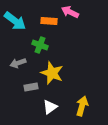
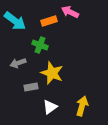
orange rectangle: rotated 21 degrees counterclockwise
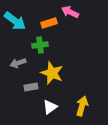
orange rectangle: moved 2 px down
green cross: rotated 28 degrees counterclockwise
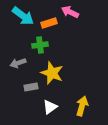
cyan arrow: moved 8 px right, 5 px up
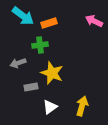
pink arrow: moved 24 px right, 9 px down
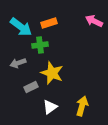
cyan arrow: moved 2 px left, 11 px down
gray rectangle: rotated 16 degrees counterclockwise
